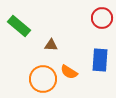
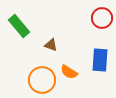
green rectangle: rotated 10 degrees clockwise
brown triangle: rotated 16 degrees clockwise
orange circle: moved 1 px left, 1 px down
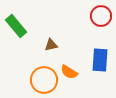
red circle: moved 1 px left, 2 px up
green rectangle: moved 3 px left
brown triangle: rotated 32 degrees counterclockwise
orange circle: moved 2 px right
